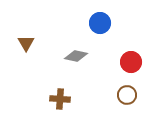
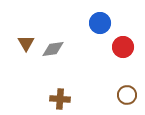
gray diamond: moved 23 px left, 7 px up; rotated 20 degrees counterclockwise
red circle: moved 8 px left, 15 px up
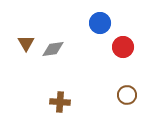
brown cross: moved 3 px down
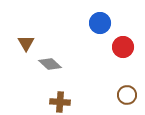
gray diamond: moved 3 px left, 15 px down; rotated 50 degrees clockwise
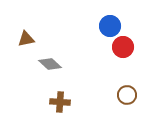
blue circle: moved 10 px right, 3 px down
brown triangle: moved 4 px up; rotated 48 degrees clockwise
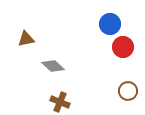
blue circle: moved 2 px up
gray diamond: moved 3 px right, 2 px down
brown circle: moved 1 px right, 4 px up
brown cross: rotated 18 degrees clockwise
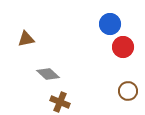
gray diamond: moved 5 px left, 8 px down
